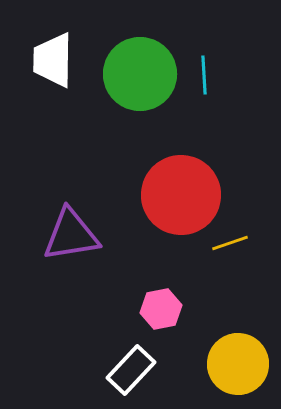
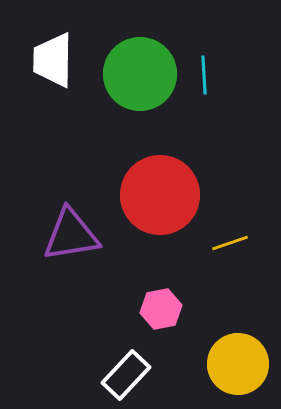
red circle: moved 21 px left
white rectangle: moved 5 px left, 5 px down
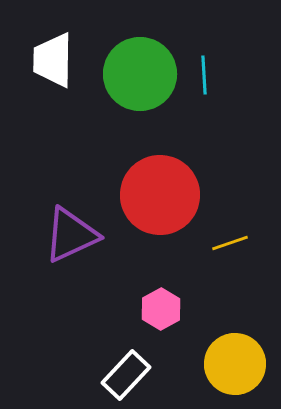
purple triangle: rotated 16 degrees counterclockwise
pink hexagon: rotated 18 degrees counterclockwise
yellow circle: moved 3 px left
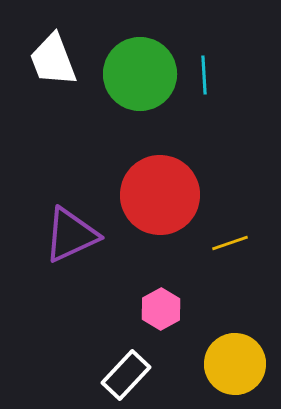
white trapezoid: rotated 22 degrees counterclockwise
